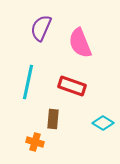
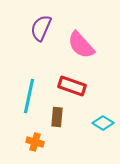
pink semicircle: moved 1 px right, 2 px down; rotated 20 degrees counterclockwise
cyan line: moved 1 px right, 14 px down
brown rectangle: moved 4 px right, 2 px up
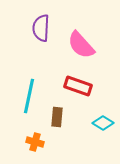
purple semicircle: rotated 20 degrees counterclockwise
red rectangle: moved 6 px right
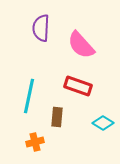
orange cross: rotated 30 degrees counterclockwise
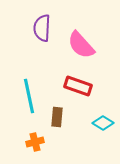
purple semicircle: moved 1 px right
cyan line: rotated 24 degrees counterclockwise
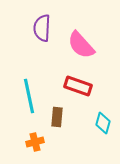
cyan diamond: rotated 75 degrees clockwise
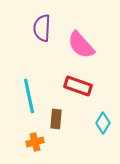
brown rectangle: moved 1 px left, 2 px down
cyan diamond: rotated 15 degrees clockwise
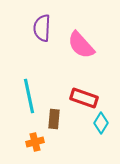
red rectangle: moved 6 px right, 12 px down
brown rectangle: moved 2 px left
cyan diamond: moved 2 px left
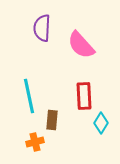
red rectangle: moved 2 px up; rotated 68 degrees clockwise
brown rectangle: moved 2 px left, 1 px down
